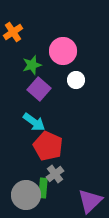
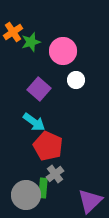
green star: moved 1 px left, 23 px up
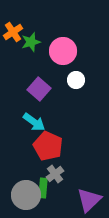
purple triangle: moved 1 px left, 1 px up
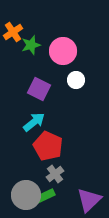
green star: moved 3 px down
purple square: rotated 15 degrees counterclockwise
cyan arrow: rotated 75 degrees counterclockwise
green rectangle: moved 2 px right, 8 px down; rotated 60 degrees clockwise
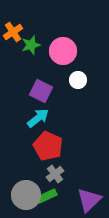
white circle: moved 2 px right
purple square: moved 2 px right, 2 px down
cyan arrow: moved 4 px right, 4 px up
green rectangle: moved 2 px right
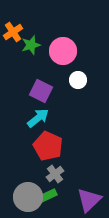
gray circle: moved 2 px right, 2 px down
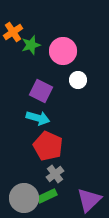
cyan arrow: rotated 55 degrees clockwise
gray circle: moved 4 px left, 1 px down
